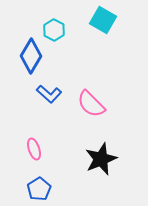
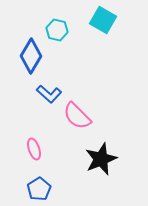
cyan hexagon: moved 3 px right; rotated 15 degrees counterclockwise
pink semicircle: moved 14 px left, 12 px down
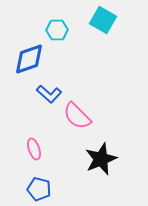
cyan hexagon: rotated 15 degrees counterclockwise
blue diamond: moved 2 px left, 3 px down; rotated 40 degrees clockwise
blue pentagon: rotated 25 degrees counterclockwise
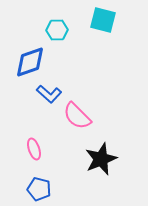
cyan square: rotated 16 degrees counterclockwise
blue diamond: moved 1 px right, 3 px down
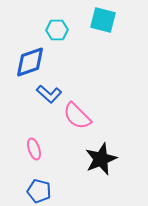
blue pentagon: moved 2 px down
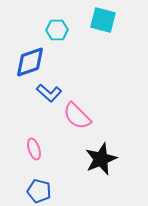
blue L-shape: moved 1 px up
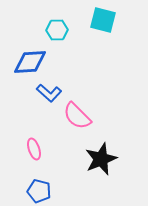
blue diamond: rotated 16 degrees clockwise
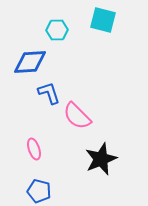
blue L-shape: rotated 150 degrees counterclockwise
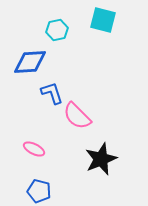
cyan hexagon: rotated 10 degrees counterclockwise
blue L-shape: moved 3 px right
pink ellipse: rotated 45 degrees counterclockwise
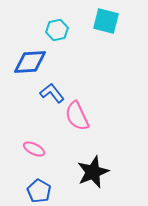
cyan square: moved 3 px right, 1 px down
blue L-shape: rotated 20 degrees counterclockwise
pink semicircle: rotated 20 degrees clockwise
black star: moved 8 px left, 13 px down
blue pentagon: rotated 15 degrees clockwise
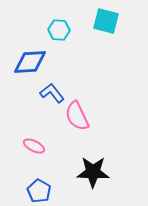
cyan hexagon: moved 2 px right; rotated 15 degrees clockwise
pink ellipse: moved 3 px up
black star: rotated 24 degrees clockwise
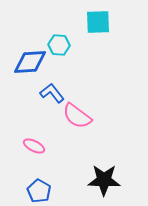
cyan square: moved 8 px left, 1 px down; rotated 16 degrees counterclockwise
cyan hexagon: moved 15 px down
pink semicircle: rotated 28 degrees counterclockwise
black star: moved 11 px right, 8 px down
